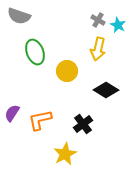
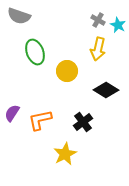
black cross: moved 2 px up
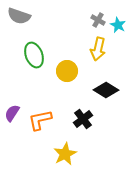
green ellipse: moved 1 px left, 3 px down
black cross: moved 3 px up
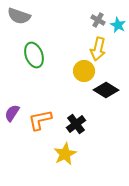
yellow circle: moved 17 px right
black cross: moved 7 px left, 5 px down
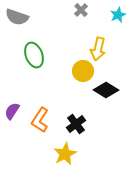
gray semicircle: moved 2 px left, 1 px down
gray cross: moved 17 px left, 10 px up; rotated 16 degrees clockwise
cyan star: moved 10 px up; rotated 21 degrees clockwise
yellow circle: moved 1 px left
purple semicircle: moved 2 px up
orange L-shape: rotated 45 degrees counterclockwise
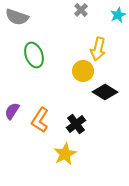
black diamond: moved 1 px left, 2 px down
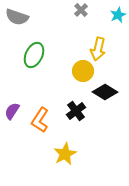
green ellipse: rotated 45 degrees clockwise
black cross: moved 13 px up
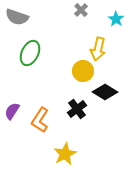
cyan star: moved 2 px left, 4 px down; rotated 14 degrees counterclockwise
green ellipse: moved 4 px left, 2 px up
black cross: moved 1 px right, 2 px up
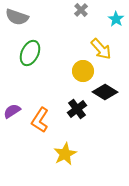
yellow arrow: moved 3 px right; rotated 55 degrees counterclockwise
purple semicircle: rotated 24 degrees clockwise
